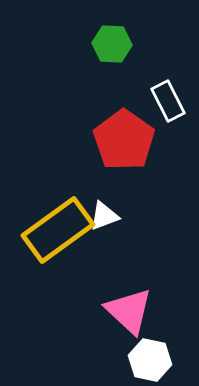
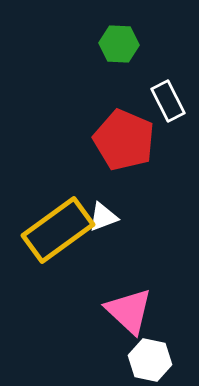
green hexagon: moved 7 px right
red pentagon: rotated 12 degrees counterclockwise
white triangle: moved 1 px left, 1 px down
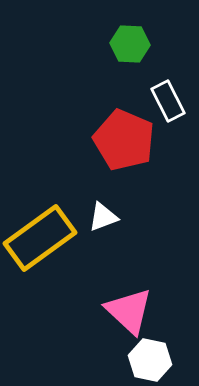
green hexagon: moved 11 px right
yellow rectangle: moved 18 px left, 8 px down
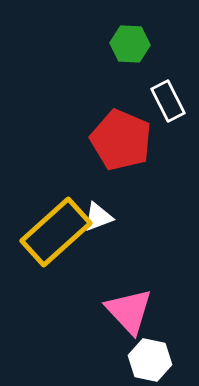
red pentagon: moved 3 px left
white triangle: moved 5 px left
yellow rectangle: moved 16 px right, 6 px up; rotated 6 degrees counterclockwise
pink triangle: rotated 4 degrees clockwise
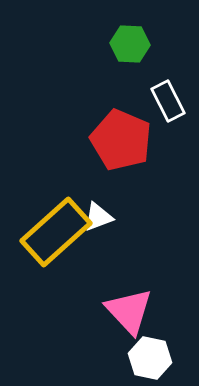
white hexagon: moved 2 px up
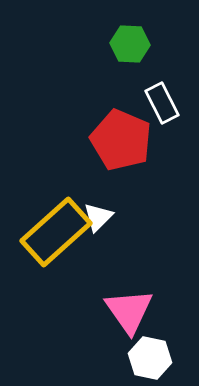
white rectangle: moved 6 px left, 2 px down
white triangle: rotated 24 degrees counterclockwise
pink triangle: rotated 8 degrees clockwise
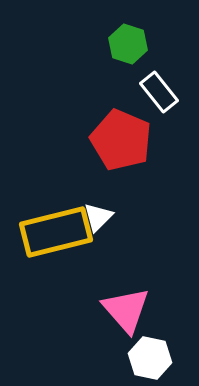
green hexagon: moved 2 px left; rotated 15 degrees clockwise
white rectangle: moved 3 px left, 11 px up; rotated 12 degrees counterclockwise
yellow rectangle: rotated 28 degrees clockwise
pink triangle: moved 3 px left, 1 px up; rotated 6 degrees counterclockwise
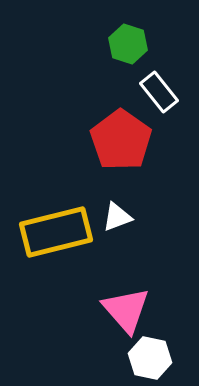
red pentagon: rotated 12 degrees clockwise
white triangle: moved 19 px right; rotated 24 degrees clockwise
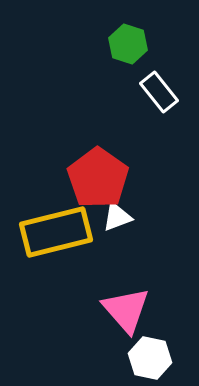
red pentagon: moved 23 px left, 38 px down
